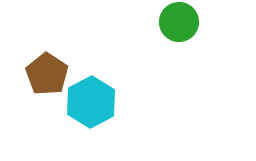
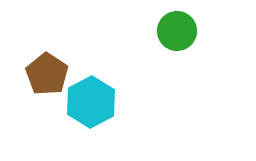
green circle: moved 2 px left, 9 px down
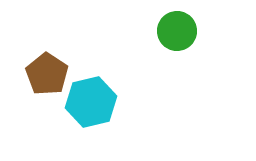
cyan hexagon: rotated 15 degrees clockwise
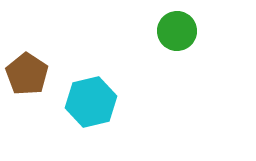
brown pentagon: moved 20 px left
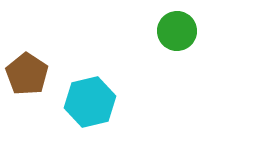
cyan hexagon: moved 1 px left
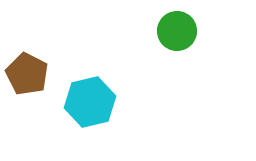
brown pentagon: rotated 6 degrees counterclockwise
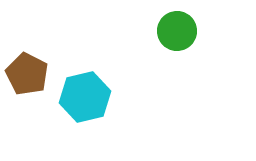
cyan hexagon: moved 5 px left, 5 px up
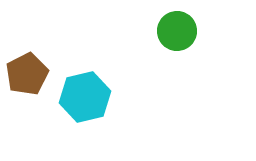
brown pentagon: rotated 18 degrees clockwise
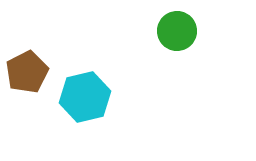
brown pentagon: moved 2 px up
